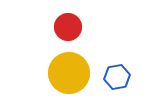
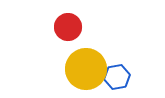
yellow circle: moved 17 px right, 4 px up
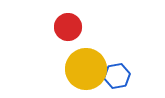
blue hexagon: moved 1 px up
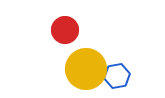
red circle: moved 3 px left, 3 px down
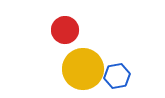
yellow circle: moved 3 px left
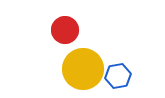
blue hexagon: moved 1 px right
